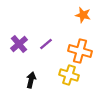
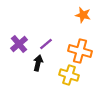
black arrow: moved 7 px right, 17 px up
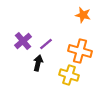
purple cross: moved 4 px right, 3 px up
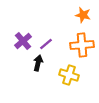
orange cross: moved 2 px right, 6 px up; rotated 20 degrees counterclockwise
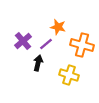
orange star: moved 25 px left, 12 px down
orange cross: rotated 20 degrees clockwise
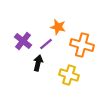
purple cross: rotated 12 degrees counterclockwise
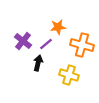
orange star: rotated 21 degrees counterclockwise
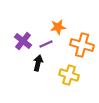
purple line: rotated 16 degrees clockwise
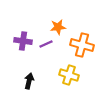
purple cross: rotated 30 degrees counterclockwise
black arrow: moved 9 px left, 18 px down
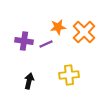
purple cross: moved 1 px right
orange cross: moved 2 px right, 13 px up; rotated 30 degrees clockwise
yellow cross: rotated 24 degrees counterclockwise
